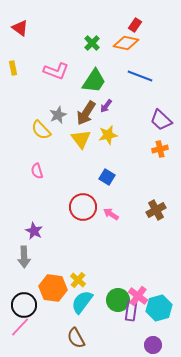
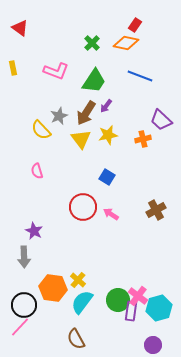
gray star: moved 1 px right, 1 px down
orange cross: moved 17 px left, 10 px up
brown semicircle: moved 1 px down
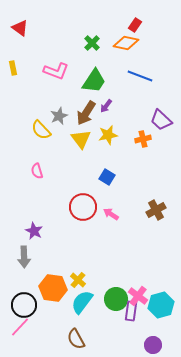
green circle: moved 2 px left, 1 px up
cyan hexagon: moved 2 px right, 3 px up
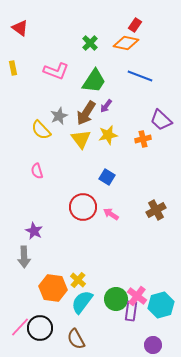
green cross: moved 2 px left
pink cross: moved 1 px left
black circle: moved 16 px right, 23 px down
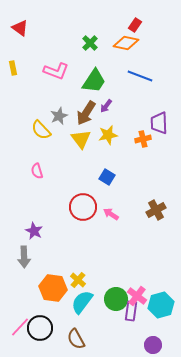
purple trapezoid: moved 2 px left, 3 px down; rotated 45 degrees clockwise
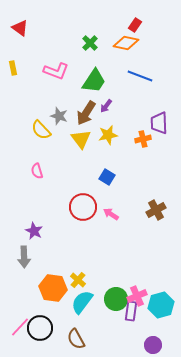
gray star: rotated 30 degrees counterclockwise
pink cross: rotated 30 degrees clockwise
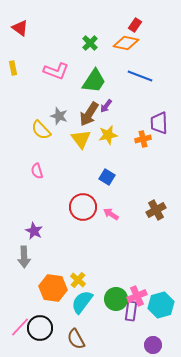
brown arrow: moved 3 px right, 1 px down
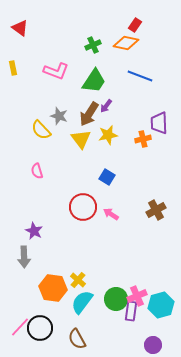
green cross: moved 3 px right, 2 px down; rotated 21 degrees clockwise
brown semicircle: moved 1 px right
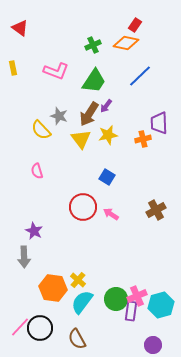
blue line: rotated 65 degrees counterclockwise
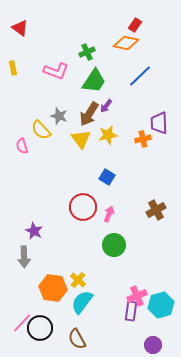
green cross: moved 6 px left, 7 px down
pink semicircle: moved 15 px left, 25 px up
pink arrow: moved 2 px left; rotated 77 degrees clockwise
green circle: moved 2 px left, 54 px up
pink line: moved 2 px right, 4 px up
